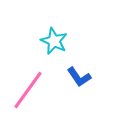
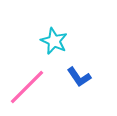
pink line: moved 1 px left, 3 px up; rotated 9 degrees clockwise
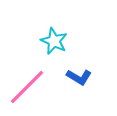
blue L-shape: rotated 25 degrees counterclockwise
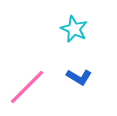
cyan star: moved 20 px right, 12 px up
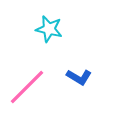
cyan star: moved 25 px left; rotated 12 degrees counterclockwise
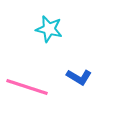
pink line: rotated 63 degrees clockwise
